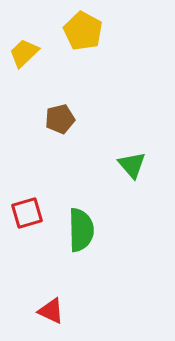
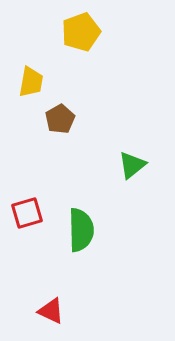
yellow pentagon: moved 2 px left, 1 px down; rotated 24 degrees clockwise
yellow trapezoid: moved 7 px right, 29 px down; rotated 144 degrees clockwise
brown pentagon: rotated 16 degrees counterclockwise
green triangle: rotated 32 degrees clockwise
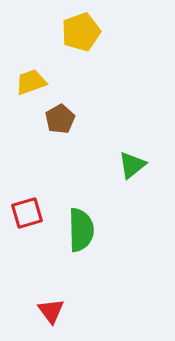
yellow trapezoid: rotated 120 degrees counterclockwise
red triangle: rotated 28 degrees clockwise
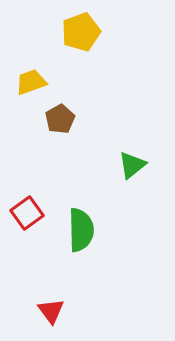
red square: rotated 20 degrees counterclockwise
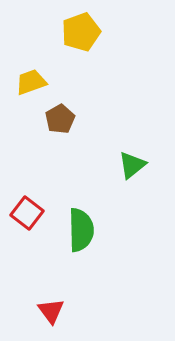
red square: rotated 16 degrees counterclockwise
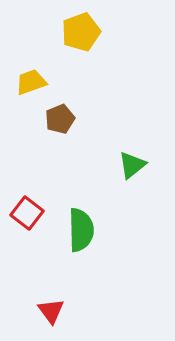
brown pentagon: rotated 8 degrees clockwise
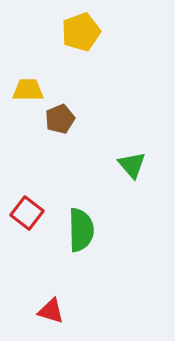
yellow trapezoid: moved 3 px left, 8 px down; rotated 20 degrees clockwise
green triangle: rotated 32 degrees counterclockwise
red triangle: rotated 36 degrees counterclockwise
